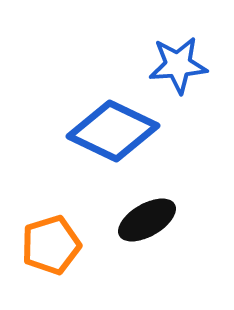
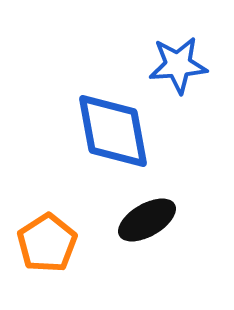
blue diamond: rotated 54 degrees clockwise
orange pentagon: moved 4 px left, 2 px up; rotated 16 degrees counterclockwise
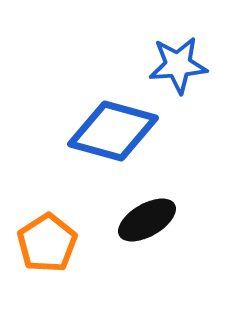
blue diamond: rotated 64 degrees counterclockwise
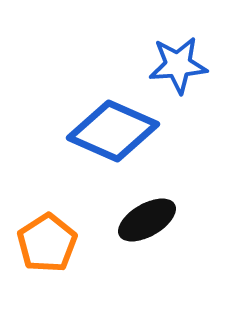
blue diamond: rotated 8 degrees clockwise
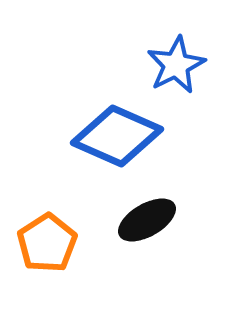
blue star: moved 2 px left; rotated 22 degrees counterclockwise
blue diamond: moved 4 px right, 5 px down
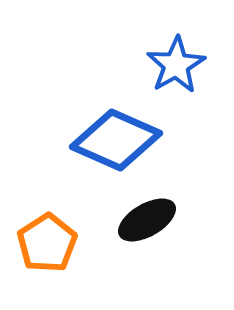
blue star: rotated 4 degrees counterclockwise
blue diamond: moved 1 px left, 4 px down
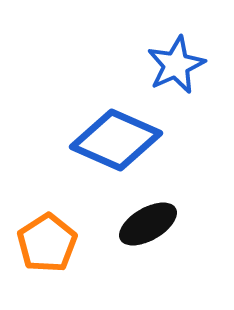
blue star: rotated 6 degrees clockwise
black ellipse: moved 1 px right, 4 px down
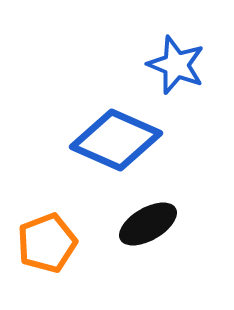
blue star: rotated 26 degrees counterclockwise
orange pentagon: rotated 12 degrees clockwise
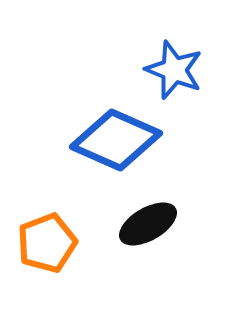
blue star: moved 2 px left, 5 px down
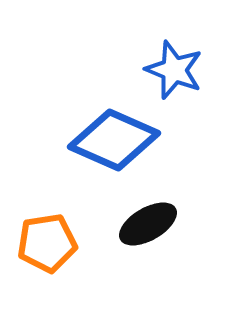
blue diamond: moved 2 px left
orange pentagon: rotated 12 degrees clockwise
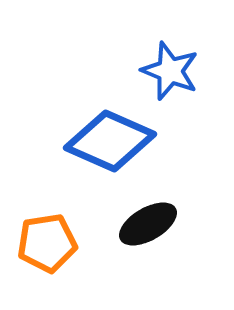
blue star: moved 4 px left, 1 px down
blue diamond: moved 4 px left, 1 px down
